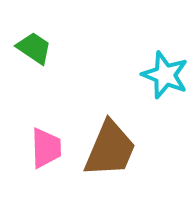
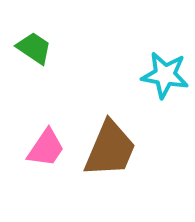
cyan star: rotated 12 degrees counterclockwise
pink trapezoid: rotated 36 degrees clockwise
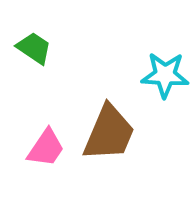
cyan star: rotated 6 degrees counterclockwise
brown trapezoid: moved 1 px left, 16 px up
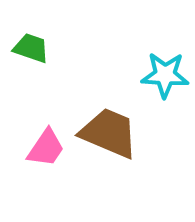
green trapezoid: moved 3 px left; rotated 15 degrees counterclockwise
brown trapezoid: rotated 90 degrees counterclockwise
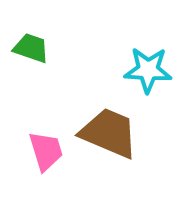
cyan star: moved 17 px left, 5 px up
pink trapezoid: moved 3 px down; rotated 51 degrees counterclockwise
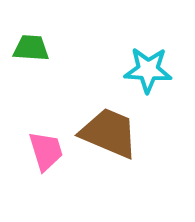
green trapezoid: rotated 15 degrees counterclockwise
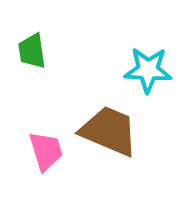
green trapezoid: moved 1 px right, 3 px down; rotated 102 degrees counterclockwise
brown trapezoid: moved 2 px up
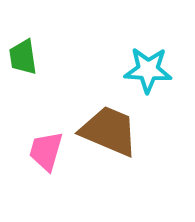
green trapezoid: moved 9 px left, 6 px down
pink trapezoid: rotated 147 degrees counterclockwise
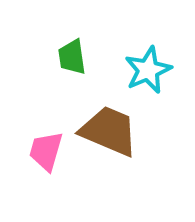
green trapezoid: moved 49 px right
cyan star: rotated 27 degrees counterclockwise
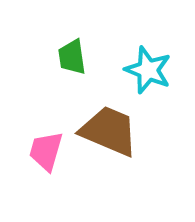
cyan star: rotated 27 degrees counterclockwise
